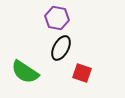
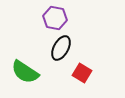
purple hexagon: moved 2 px left
red square: rotated 12 degrees clockwise
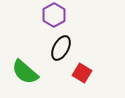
purple hexagon: moved 1 px left, 3 px up; rotated 20 degrees clockwise
green semicircle: rotated 8 degrees clockwise
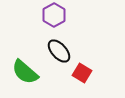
black ellipse: moved 2 px left, 3 px down; rotated 70 degrees counterclockwise
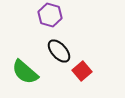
purple hexagon: moved 4 px left; rotated 15 degrees counterclockwise
red square: moved 2 px up; rotated 18 degrees clockwise
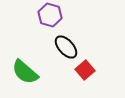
black ellipse: moved 7 px right, 4 px up
red square: moved 3 px right, 1 px up
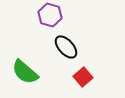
red square: moved 2 px left, 7 px down
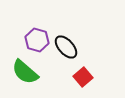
purple hexagon: moved 13 px left, 25 px down
